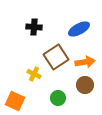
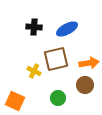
blue ellipse: moved 12 px left
brown square: moved 2 px down; rotated 20 degrees clockwise
orange arrow: moved 4 px right, 1 px down
yellow cross: moved 3 px up
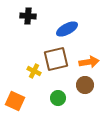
black cross: moved 6 px left, 11 px up
orange arrow: moved 1 px up
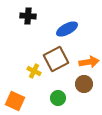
brown square: rotated 15 degrees counterclockwise
brown circle: moved 1 px left, 1 px up
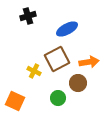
black cross: rotated 21 degrees counterclockwise
brown square: moved 1 px right
brown circle: moved 6 px left, 1 px up
